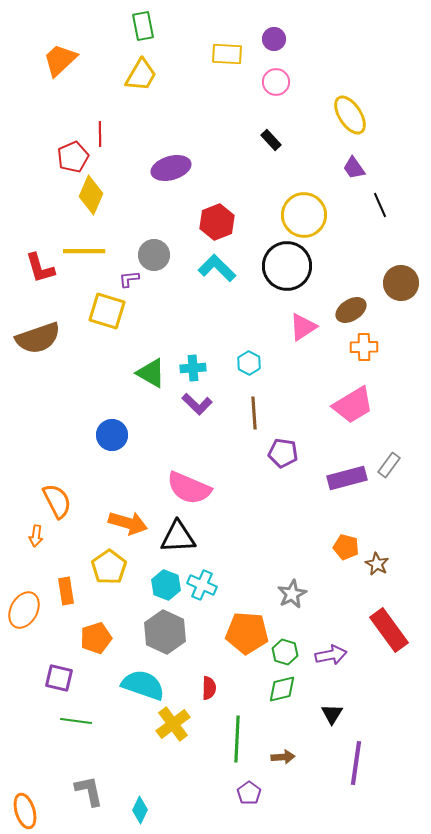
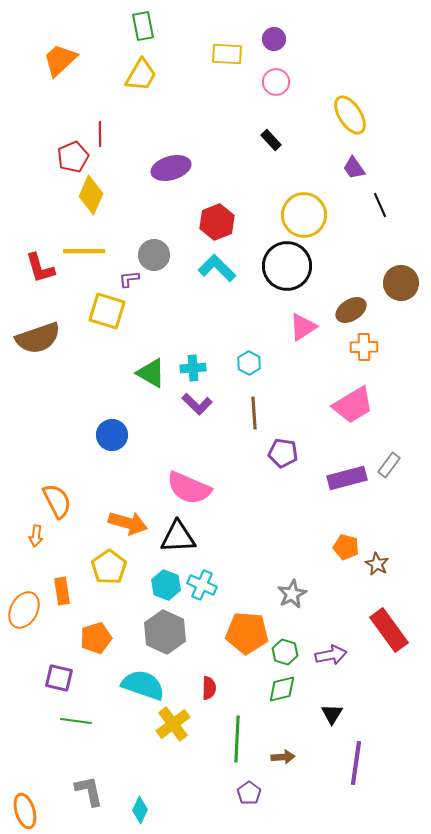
orange rectangle at (66, 591): moved 4 px left
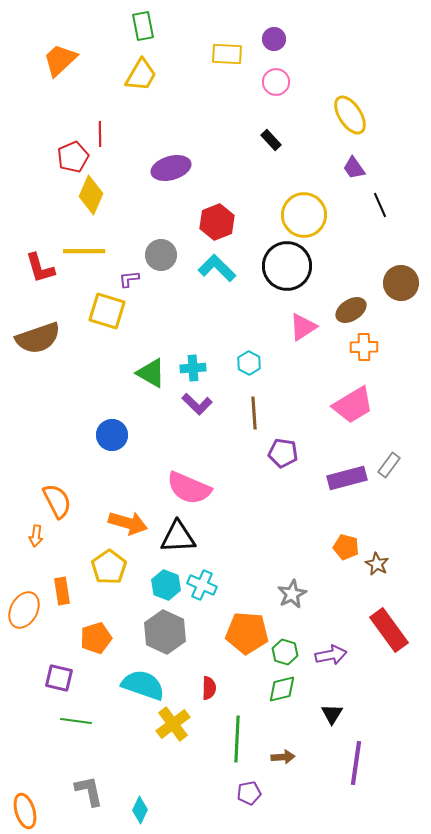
gray circle at (154, 255): moved 7 px right
purple pentagon at (249, 793): rotated 25 degrees clockwise
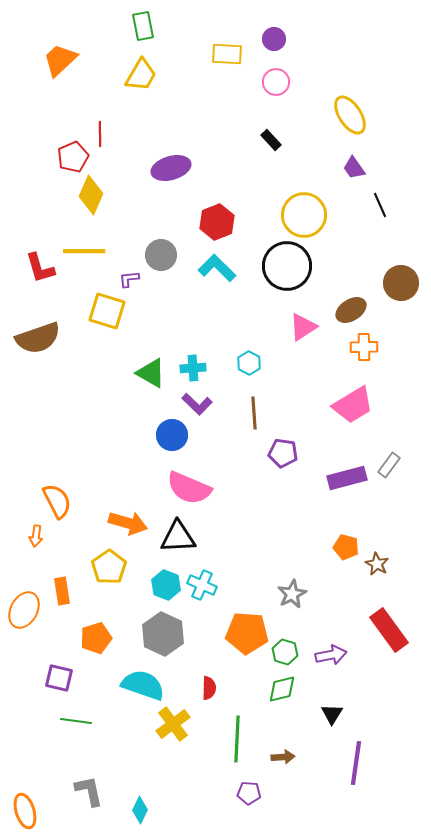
blue circle at (112, 435): moved 60 px right
gray hexagon at (165, 632): moved 2 px left, 2 px down
purple pentagon at (249, 793): rotated 15 degrees clockwise
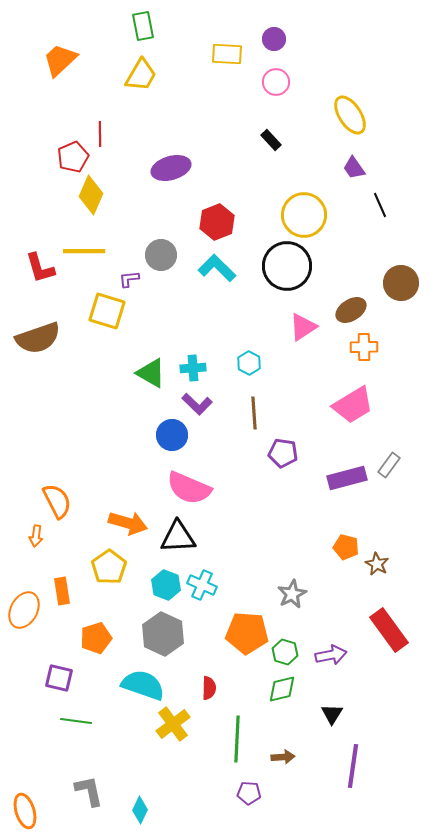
purple line at (356, 763): moved 3 px left, 3 px down
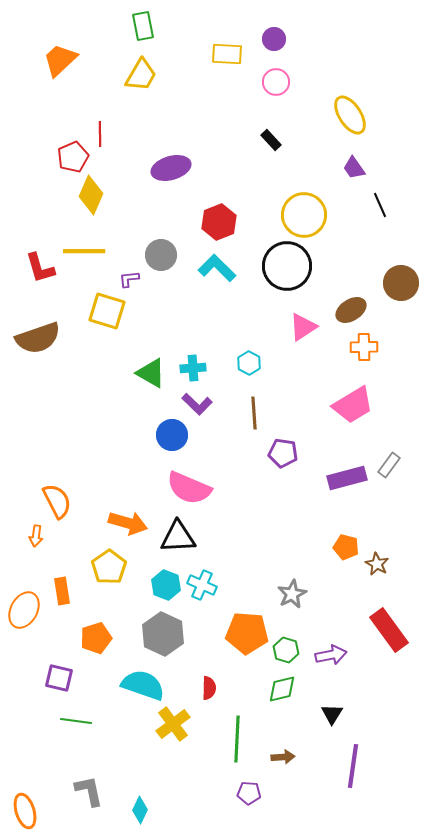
red hexagon at (217, 222): moved 2 px right
green hexagon at (285, 652): moved 1 px right, 2 px up
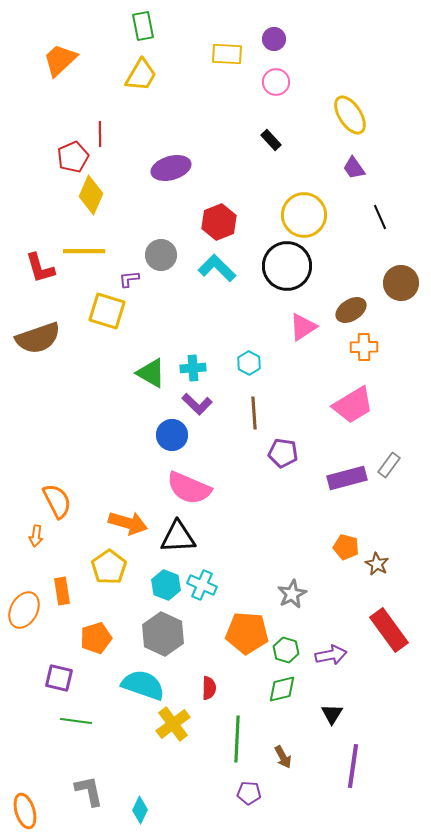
black line at (380, 205): moved 12 px down
brown arrow at (283, 757): rotated 65 degrees clockwise
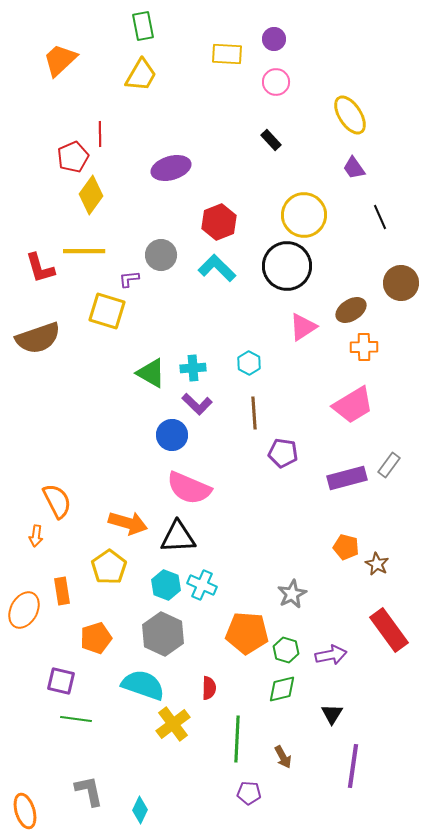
yellow diamond at (91, 195): rotated 12 degrees clockwise
purple square at (59, 678): moved 2 px right, 3 px down
green line at (76, 721): moved 2 px up
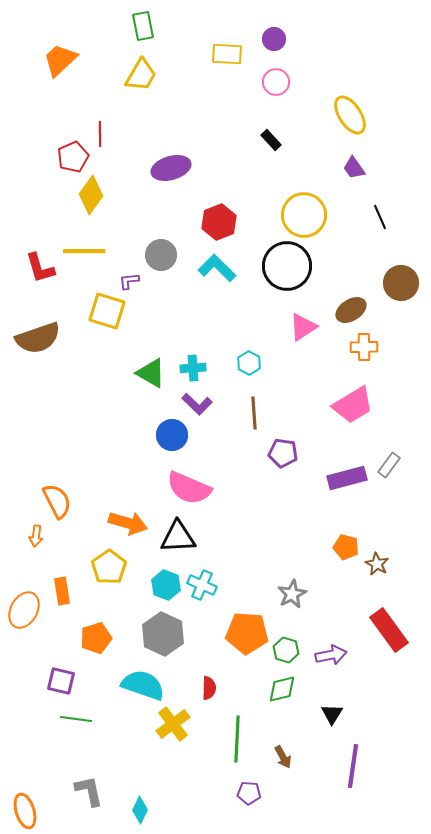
purple L-shape at (129, 279): moved 2 px down
